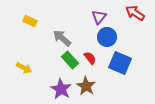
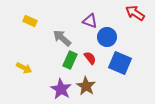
purple triangle: moved 9 px left, 4 px down; rotated 49 degrees counterclockwise
green rectangle: rotated 66 degrees clockwise
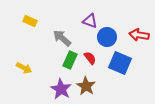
red arrow: moved 4 px right, 22 px down; rotated 24 degrees counterclockwise
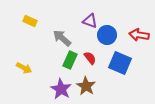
blue circle: moved 2 px up
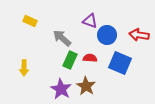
red semicircle: rotated 48 degrees counterclockwise
yellow arrow: rotated 63 degrees clockwise
